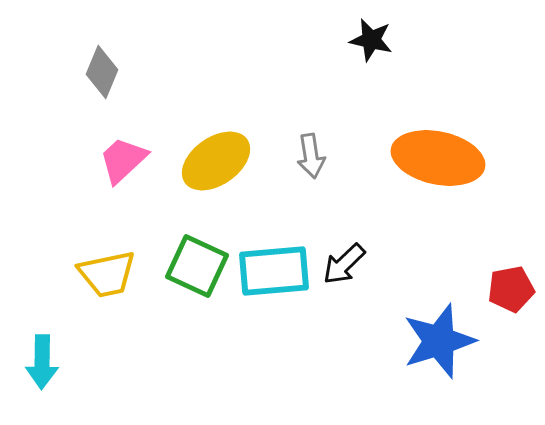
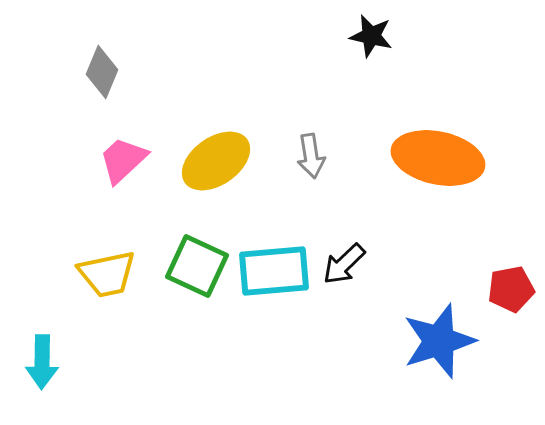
black star: moved 4 px up
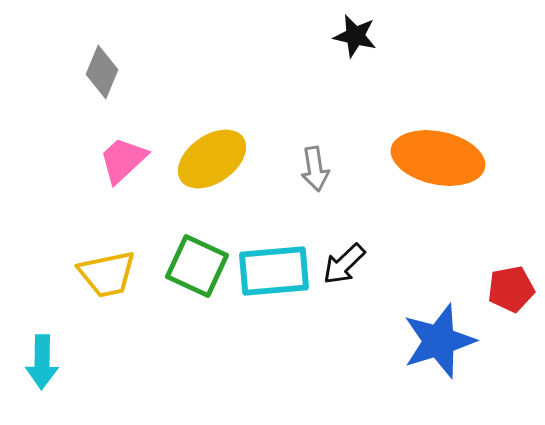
black star: moved 16 px left
gray arrow: moved 4 px right, 13 px down
yellow ellipse: moved 4 px left, 2 px up
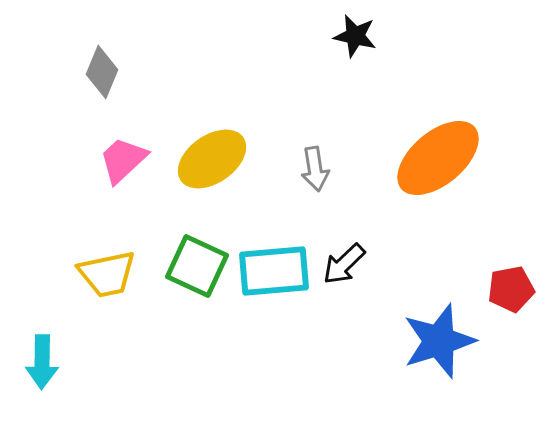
orange ellipse: rotated 52 degrees counterclockwise
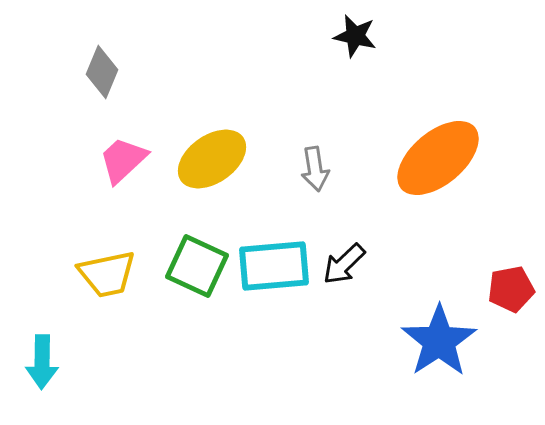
cyan rectangle: moved 5 px up
blue star: rotated 16 degrees counterclockwise
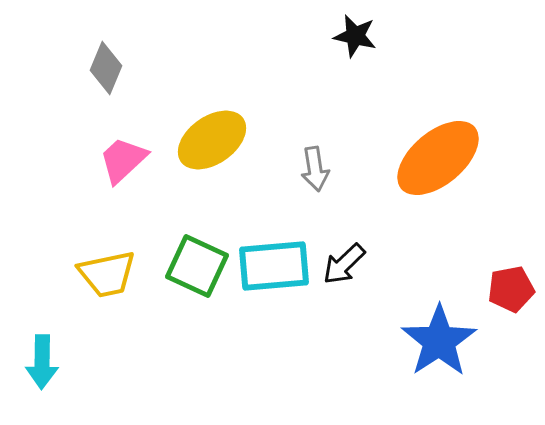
gray diamond: moved 4 px right, 4 px up
yellow ellipse: moved 19 px up
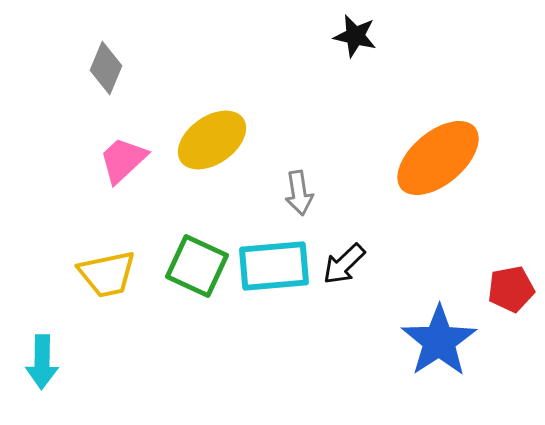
gray arrow: moved 16 px left, 24 px down
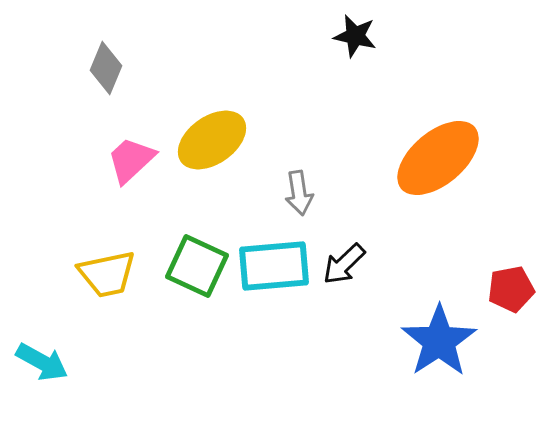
pink trapezoid: moved 8 px right
cyan arrow: rotated 62 degrees counterclockwise
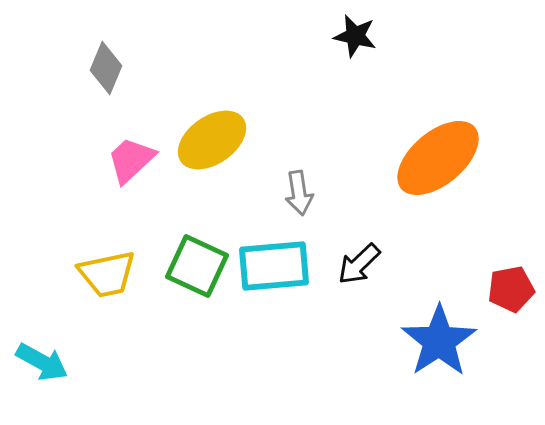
black arrow: moved 15 px right
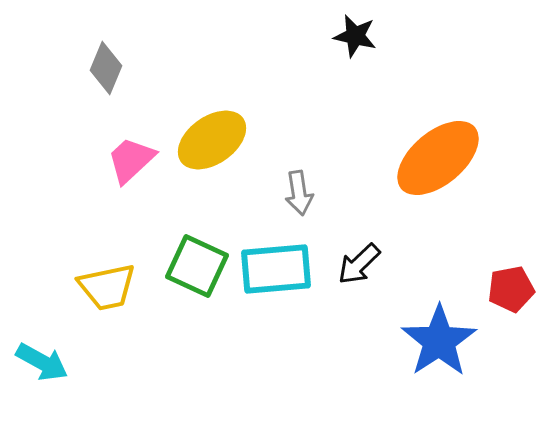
cyan rectangle: moved 2 px right, 3 px down
yellow trapezoid: moved 13 px down
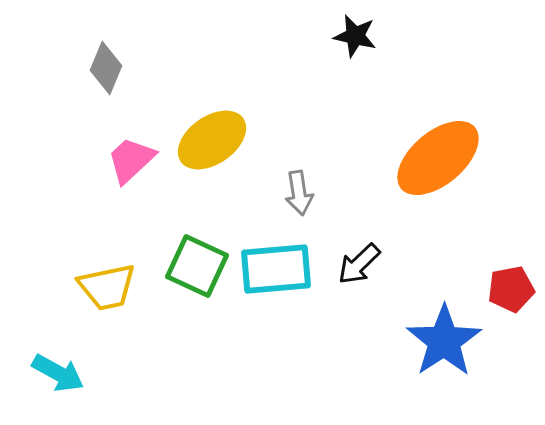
blue star: moved 5 px right
cyan arrow: moved 16 px right, 11 px down
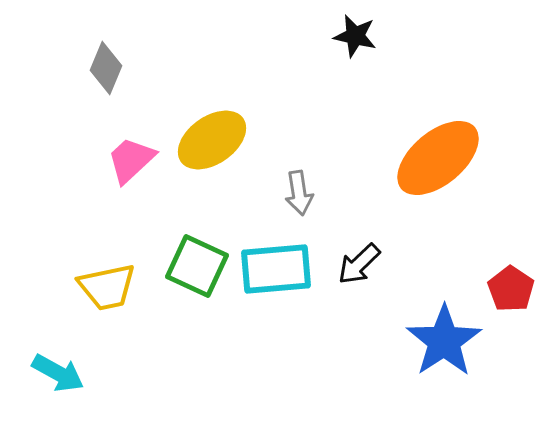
red pentagon: rotated 27 degrees counterclockwise
